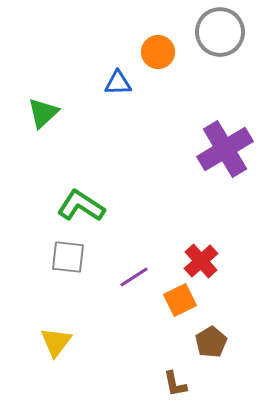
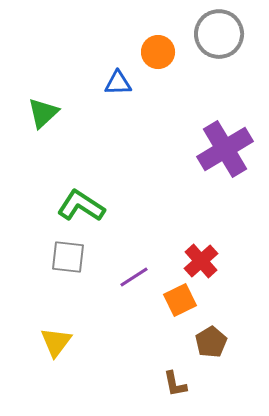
gray circle: moved 1 px left, 2 px down
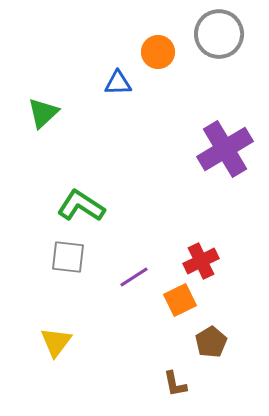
red cross: rotated 16 degrees clockwise
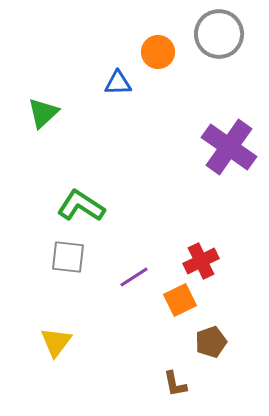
purple cross: moved 4 px right, 2 px up; rotated 24 degrees counterclockwise
brown pentagon: rotated 12 degrees clockwise
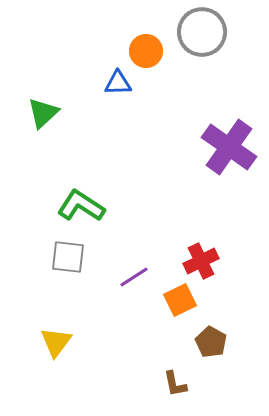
gray circle: moved 17 px left, 2 px up
orange circle: moved 12 px left, 1 px up
brown pentagon: rotated 24 degrees counterclockwise
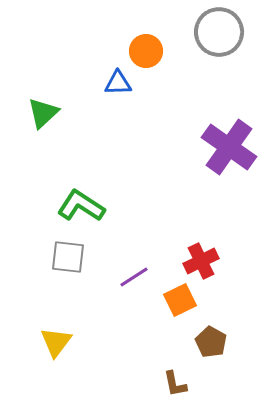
gray circle: moved 17 px right
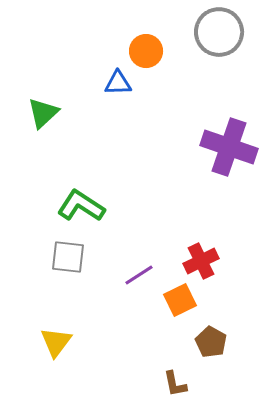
purple cross: rotated 16 degrees counterclockwise
purple line: moved 5 px right, 2 px up
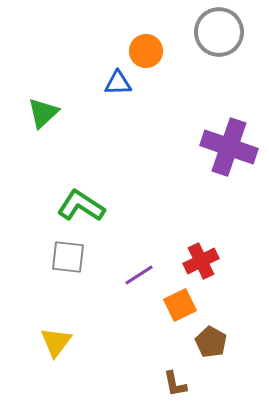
orange square: moved 5 px down
